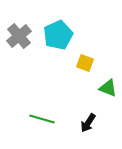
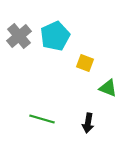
cyan pentagon: moved 3 px left, 1 px down
black arrow: rotated 24 degrees counterclockwise
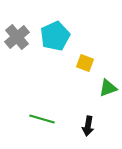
gray cross: moved 2 px left, 1 px down
green triangle: rotated 42 degrees counterclockwise
black arrow: moved 3 px down
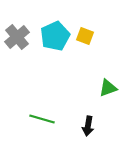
yellow square: moved 27 px up
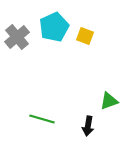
cyan pentagon: moved 1 px left, 9 px up
green triangle: moved 1 px right, 13 px down
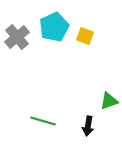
green line: moved 1 px right, 2 px down
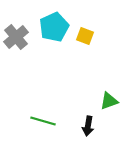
gray cross: moved 1 px left
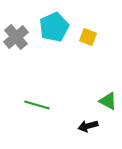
yellow square: moved 3 px right, 1 px down
green triangle: moved 1 px left; rotated 48 degrees clockwise
green line: moved 6 px left, 16 px up
black arrow: rotated 66 degrees clockwise
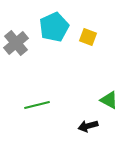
gray cross: moved 6 px down
green triangle: moved 1 px right, 1 px up
green line: rotated 30 degrees counterclockwise
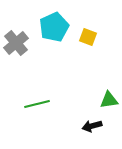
green triangle: rotated 36 degrees counterclockwise
green line: moved 1 px up
black arrow: moved 4 px right
